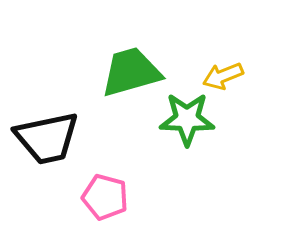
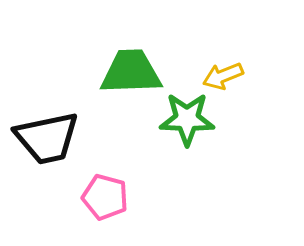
green trapezoid: rotated 14 degrees clockwise
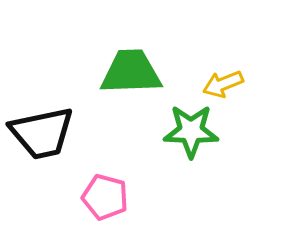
yellow arrow: moved 8 px down
green star: moved 4 px right, 12 px down
black trapezoid: moved 5 px left, 5 px up
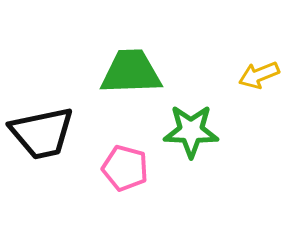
yellow arrow: moved 36 px right, 9 px up
pink pentagon: moved 20 px right, 29 px up
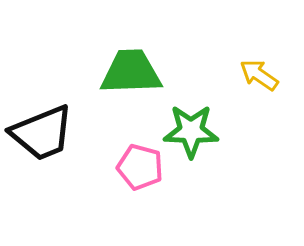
yellow arrow: rotated 57 degrees clockwise
black trapezoid: rotated 10 degrees counterclockwise
pink pentagon: moved 15 px right, 1 px up
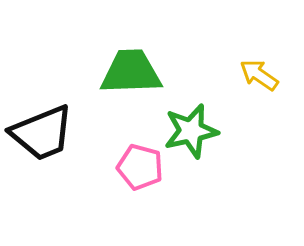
green star: rotated 14 degrees counterclockwise
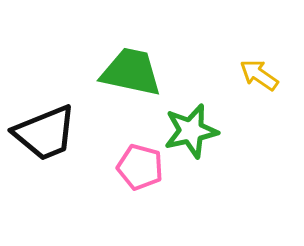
green trapezoid: rotated 14 degrees clockwise
black trapezoid: moved 3 px right
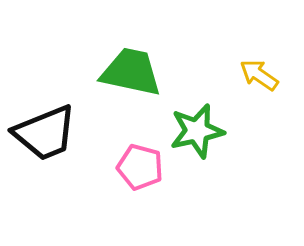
green star: moved 6 px right
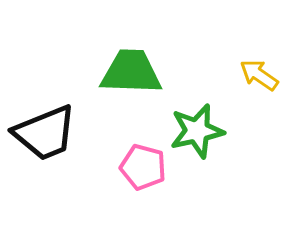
green trapezoid: rotated 10 degrees counterclockwise
pink pentagon: moved 3 px right
